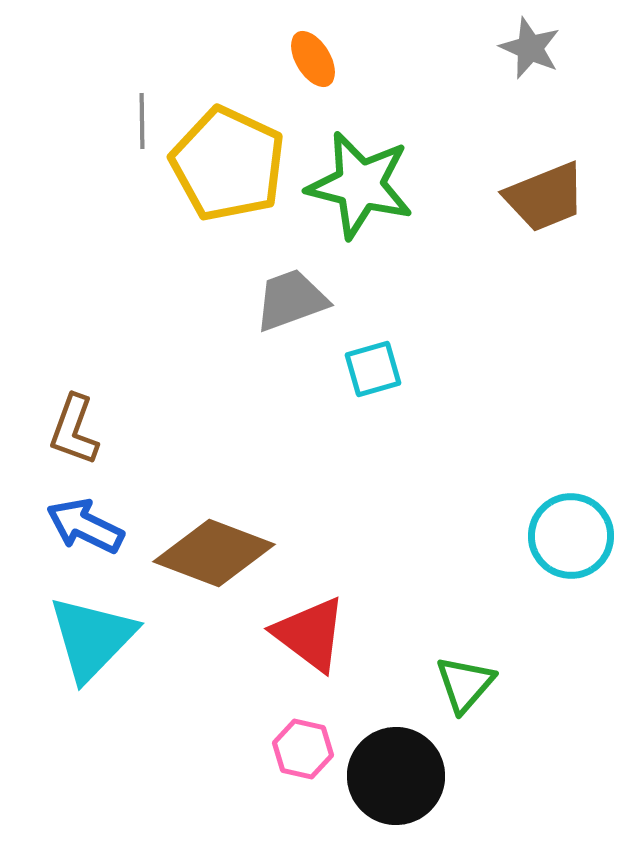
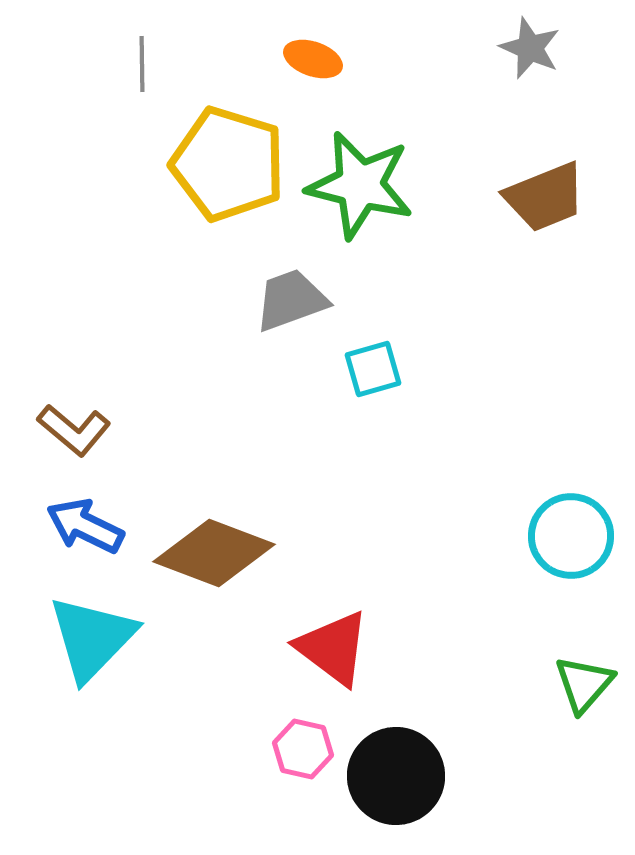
orange ellipse: rotated 40 degrees counterclockwise
gray line: moved 57 px up
yellow pentagon: rotated 8 degrees counterclockwise
brown L-shape: rotated 70 degrees counterclockwise
red triangle: moved 23 px right, 14 px down
green triangle: moved 119 px right
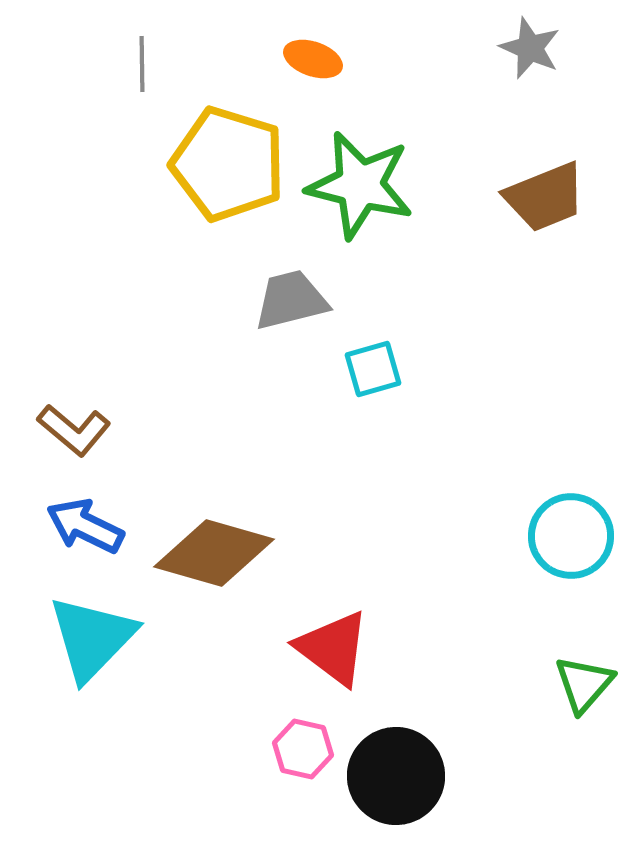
gray trapezoid: rotated 6 degrees clockwise
brown diamond: rotated 5 degrees counterclockwise
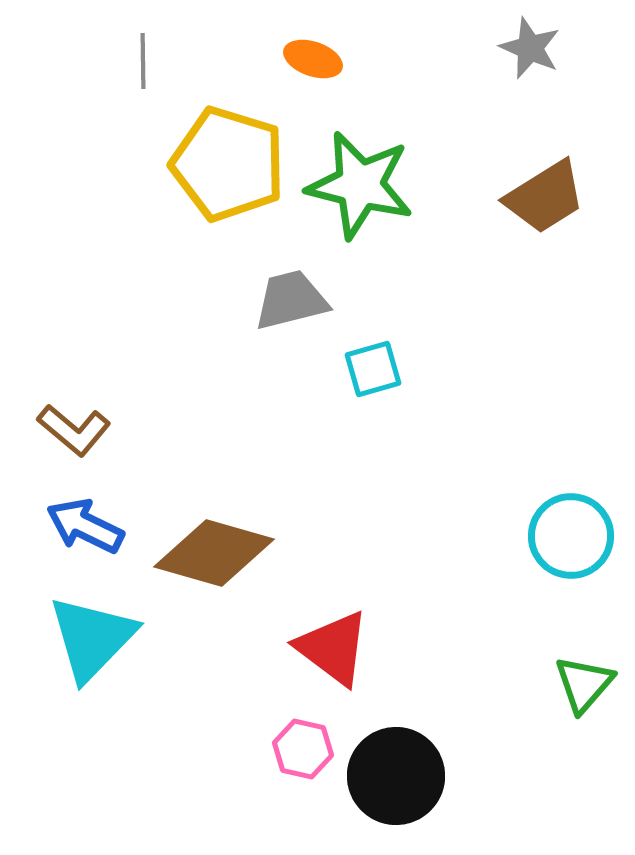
gray line: moved 1 px right, 3 px up
brown trapezoid: rotated 10 degrees counterclockwise
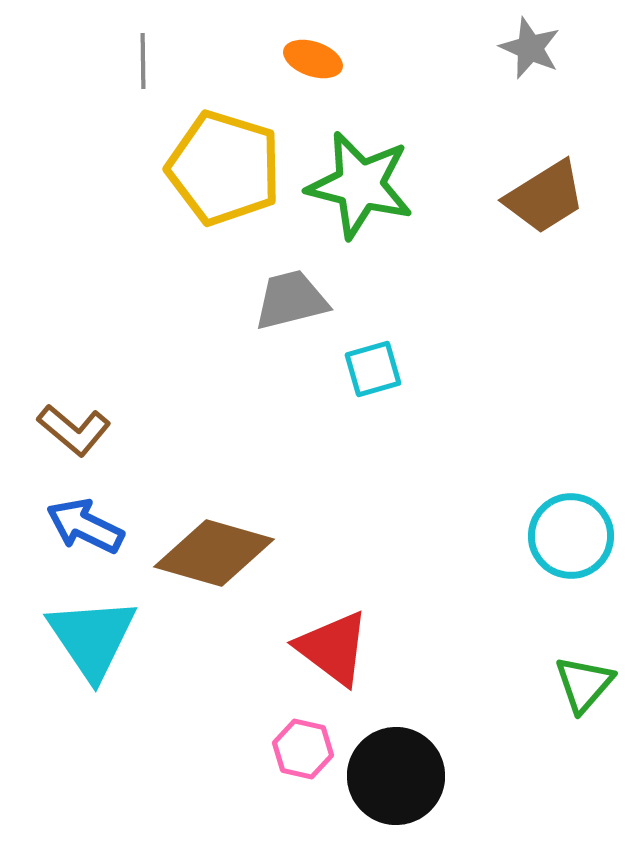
yellow pentagon: moved 4 px left, 4 px down
cyan triangle: rotated 18 degrees counterclockwise
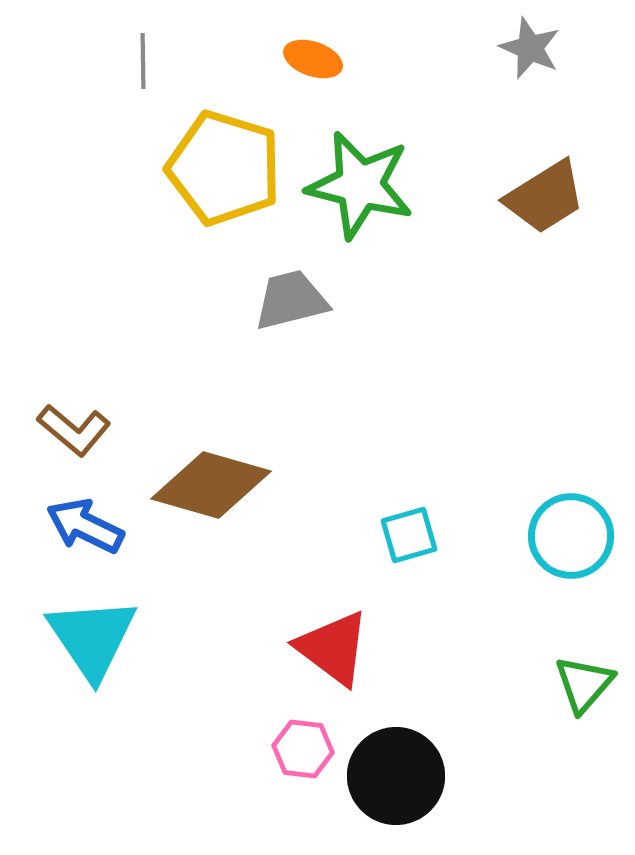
cyan square: moved 36 px right, 166 px down
brown diamond: moved 3 px left, 68 px up
pink hexagon: rotated 6 degrees counterclockwise
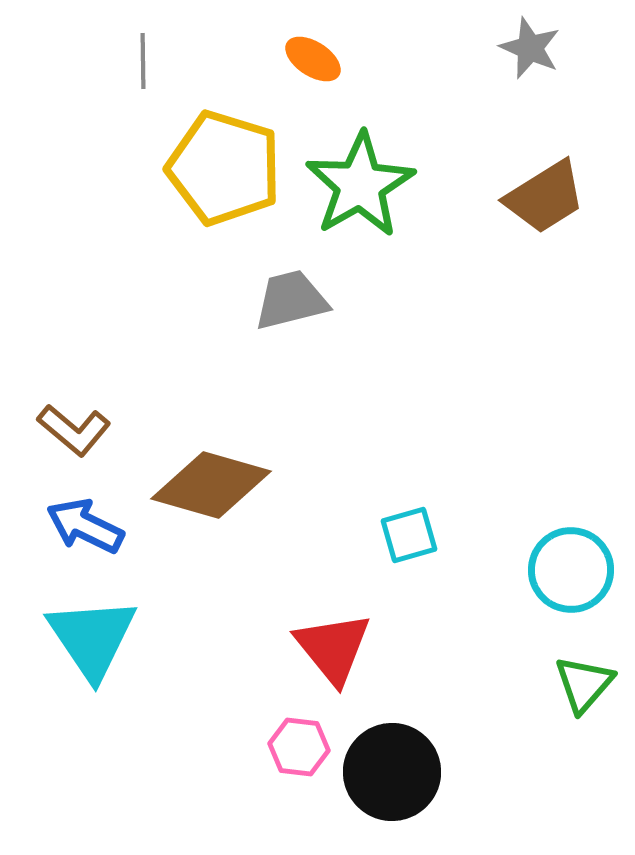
orange ellipse: rotated 14 degrees clockwise
green star: rotated 28 degrees clockwise
cyan circle: moved 34 px down
red triangle: rotated 14 degrees clockwise
pink hexagon: moved 4 px left, 2 px up
black circle: moved 4 px left, 4 px up
